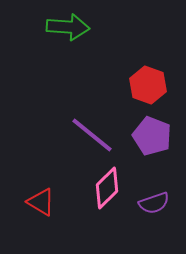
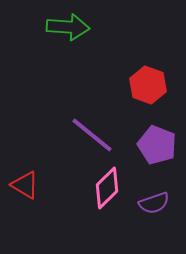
purple pentagon: moved 5 px right, 9 px down
red triangle: moved 16 px left, 17 px up
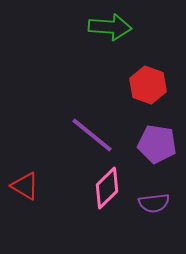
green arrow: moved 42 px right
purple pentagon: moved 1 px up; rotated 12 degrees counterclockwise
red triangle: moved 1 px down
purple semicircle: rotated 12 degrees clockwise
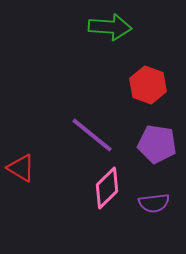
red triangle: moved 4 px left, 18 px up
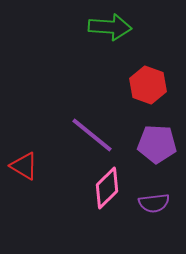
purple pentagon: rotated 6 degrees counterclockwise
red triangle: moved 3 px right, 2 px up
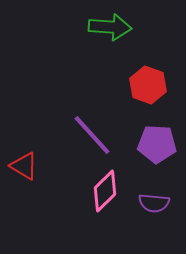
purple line: rotated 9 degrees clockwise
pink diamond: moved 2 px left, 3 px down
purple semicircle: rotated 12 degrees clockwise
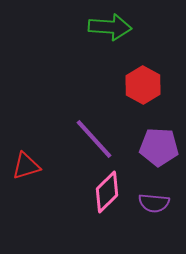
red hexagon: moved 5 px left; rotated 9 degrees clockwise
purple line: moved 2 px right, 4 px down
purple pentagon: moved 2 px right, 3 px down
red triangle: moved 2 px right; rotated 48 degrees counterclockwise
pink diamond: moved 2 px right, 1 px down
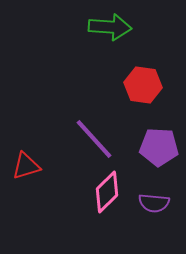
red hexagon: rotated 21 degrees counterclockwise
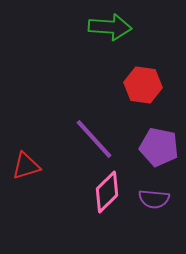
purple pentagon: rotated 9 degrees clockwise
purple semicircle: moved 4 px up
